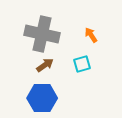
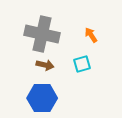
brown arrow: rotated 48 degrees clockwise
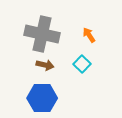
orange arrow: moved 2 px left
cyan square: rotated 30 degrees counterclockwise
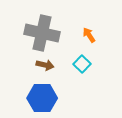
gray cross: moved 1 px up
